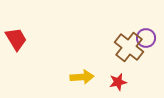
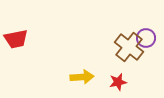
red trapezoid: rotated 110 degrees clockwise
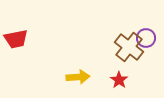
yellow arrow: moved 4 px left
red star: moved 1 px right, 2 px up; rotated 24 degrees counterclockwise
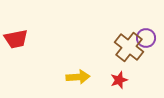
red star: rotated 18 degrees clockwise
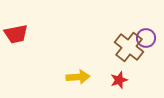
red trapezoid: moved 5 px up
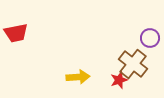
red trapezoid: moved 1 px up
purple circle: moved 4 px right
brown cross: moved 4 px right, 17 px down
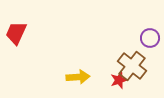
red trapezoid: rotated 125 degrees clockwise
brown cross: moved 1 px left, 2 px down
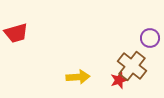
red trapezoid: rotated 130 degrees counterclockwise
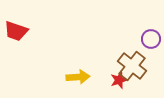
red trapezoid: moved 2 px up; rotated 35 degrees clockwise
purple circle: moved 1 px right, 1 px down
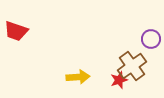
brown cross: rotated 16 degrees clockwise
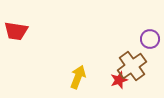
red trapezoid: rotated 10 degrees counterclockwise
purple circle: moved 1 px left
yellow arrow: rotated 65 degrees counterclockwise
